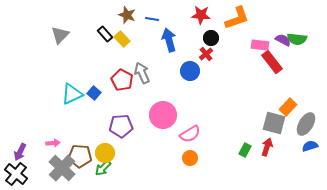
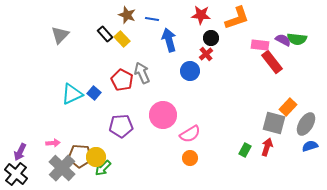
yellow circle: moved 9 px left, 4 px down
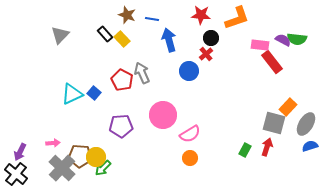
blue circle: moved 1 px left
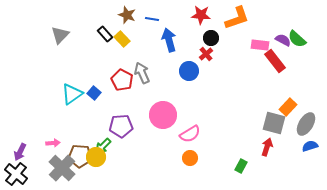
green semicircle: rotated 36 degrees clockwise
red rectangle: moved 3 px right, 1 px up
cyan triangle: rotated 10 degrees counterclockwise
green rectangle: moved 4 px left, 16 px down
green arrow: moved 22 px up
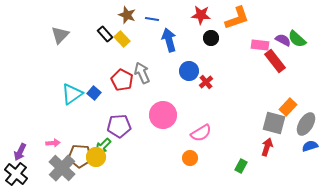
red cross: moved 28 px down
purple pentagon: moved 2 px left
pink semicircle: moved 11 px right, 1 px up
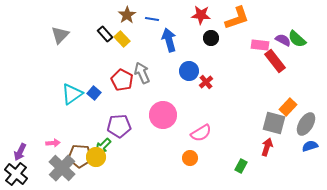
brown star: rotated 18 degrees clockwise
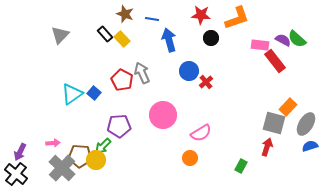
brown star: moved 2 px left, 1 px up; rotated 18 degrees counterclockwise
yellow circle: moved 3 px down
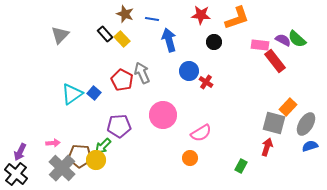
black circle: moved 3 px right, 4 px down
red cross: rotated 16 degrees counterclockwise
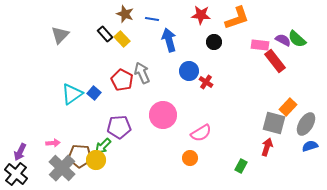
purple pentagon: moved 1 px down
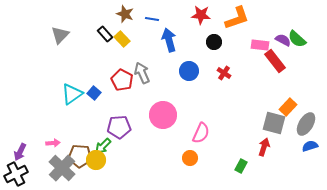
red cross: moved 18 px right, 9 px up
pink semicircle: rotated 35 degrees counterclockwise
red arrow: moved 3 px left
black cross: rotated 25 degrees clockwise
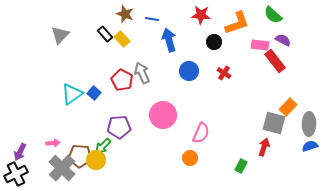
orange L-shape: moved 5 px down
green semicircle: moved 24 px left, 24 px up
gray ellipse: moved 3 px right; rotated 30 degrees counterclockwise
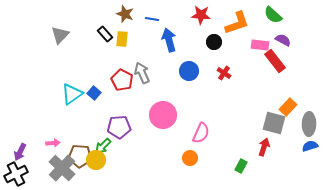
yellow rectangle: rotated 49 degrees clockwise
